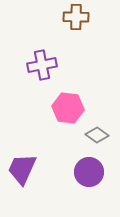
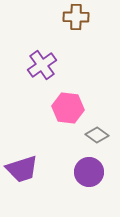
purple cross: rotated 24 degrees counterclockwise
purple trapezoid: rotated 132 degrees counterclockwise
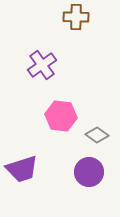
pink hexagon: moved 7 px left, 8 px down
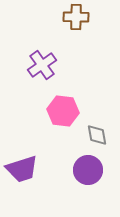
pink hexagon: moved 2 px right, 5 px up
gray diamond: rotated 45 degrees clockwise
purple circle: moved 1 px left, 2 px up
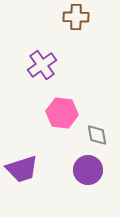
pink hexagon: moved 1 px left, 2 px down
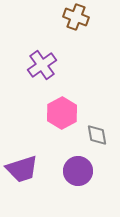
brown cross: rotated 20 degrees clockwise
pink hexagon: rotated 24 degrees clockwise
purple circle: moved 10 px left, 1 px down
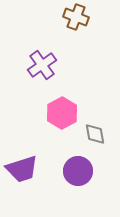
gray diamond: moved 2 px left, 1 px up
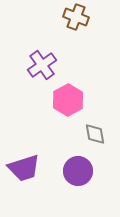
pink hexagon: moved 6 px right, 13 px up
purple trapezoid: moved 2 px right, 1 px up
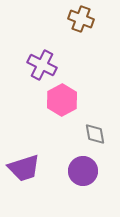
brown cross: moved 5 px right, 2 px down
purple cross: rotated 28 degrees counterclockwise
pink hexagon: moved 6 px left
purple circle: moved 5 px right
